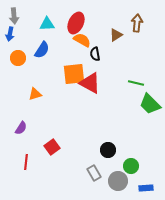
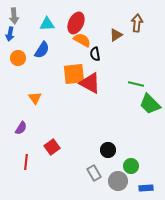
green line: moved 1 px down
orange triangle: moved 4 px down; rotated 48 degrees counterclockwise
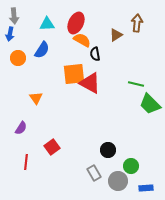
orange triangle: moved 1 px right
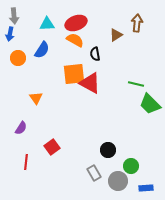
red ellipse: rotated 45 degrees clockwise
orange semicircle: moved 7 px left
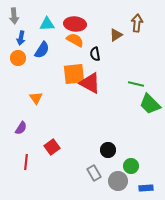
red ellipse: moved 1 px left, 1 px down; rotated 25 degrees clockwise
blue arrow: moved 11 px right, 4 px down
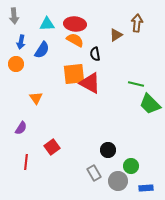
blue arrow: moved 4 px down
orange circle: moved 2 px left, 6 px down
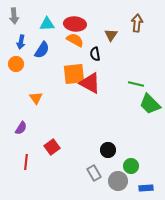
brown triangle: moved 5 px left; rotated 24 degrees counterclockwise
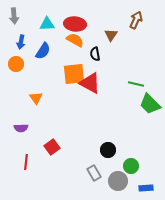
brown arrow: moved 1 px left, 3 px up; rotated 18 degrees clockwise
blue semicircle: moved 1 px right, 1 px down
purple semicircle: rotated 56 degrees clockwise
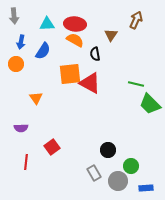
orange square: moved 4 px left
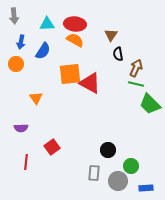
brown arrow: moved 48 px down
black semicircle: moved 23 px right
gray rectangle: rotated 35 degrees clockwise
